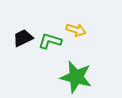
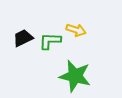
green L-shape: rotated 15 degrees counterclockwise
green star: moved 1 px left, 1 px up
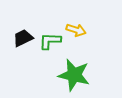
green star: moved 1 px left, 1 px up
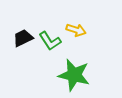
green L-shape: rotated 125 degrees counterclockwise
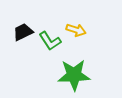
black trapezoid: moved 6 px up
green star: rotated 16 degrees counterclockwise
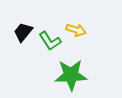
black trapezoid: rotated 25 degrees counterclockwise
green star: moved 3 px left
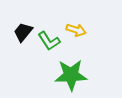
green L-shape: moved 1 px left
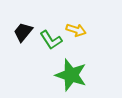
green L-shape: moved 2 px right, 1 px up
green star: rotated 20 degrees clockwise
